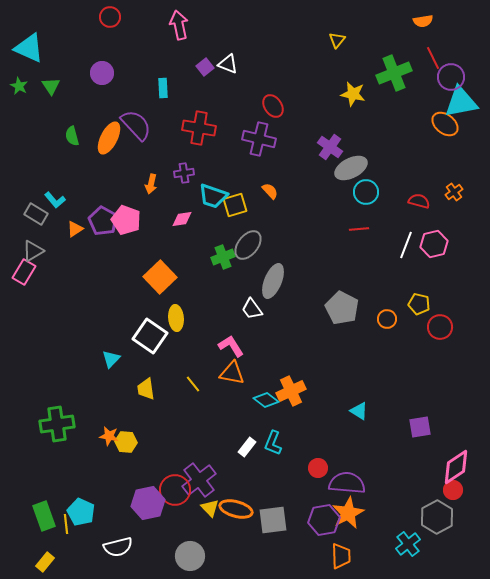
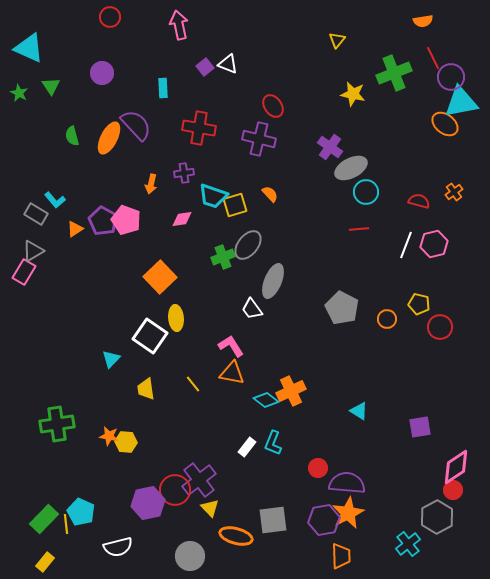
green star at (19, 86): moved 7 px down
orange semicircle at (270, 191): moved 3 px down
orange ellipse at (236, 509): moved 27 px down
green rectangle at (44, 516): moved 3 px down; rotated 64 degrees clockwise
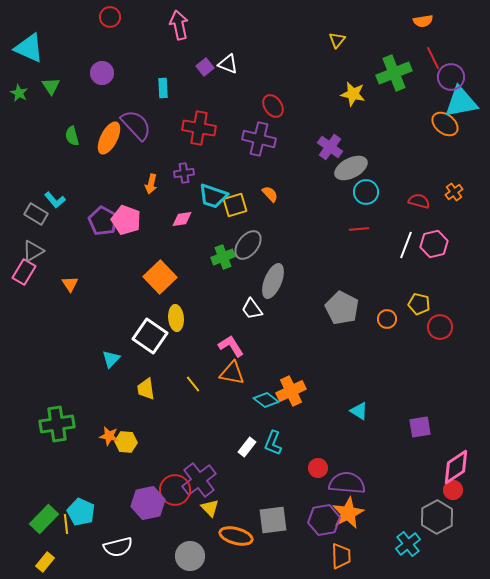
orange triangle at (75, 229): moved 5 px left, 55 px down; rotated 30 degrees counterclockwise
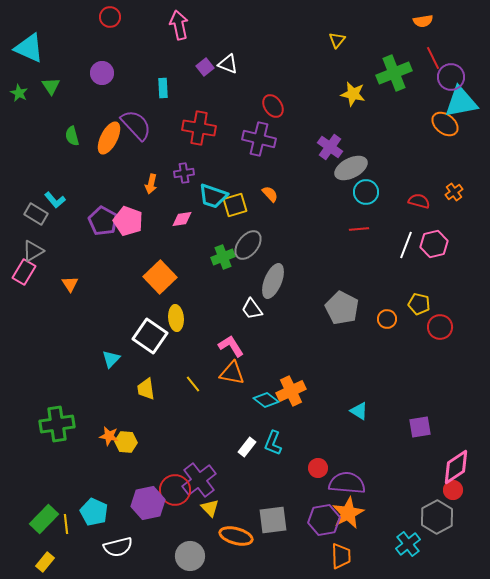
pink pentagon at (126, 220): moved 2 px right, 1 px down
cyan pentagon at (81, 512): moved 13 px right
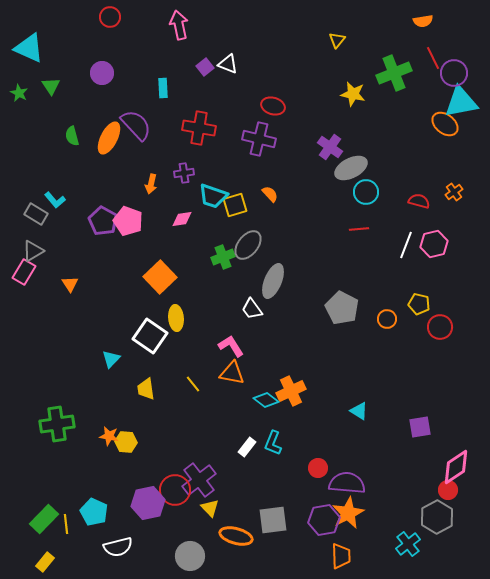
purple circle at (451, 77): moved 3 px right, 4 px up
red ellipse at (273, 106): rotated 40 degrees counterclockwise
red circle at (453, 490): moved 5 px left
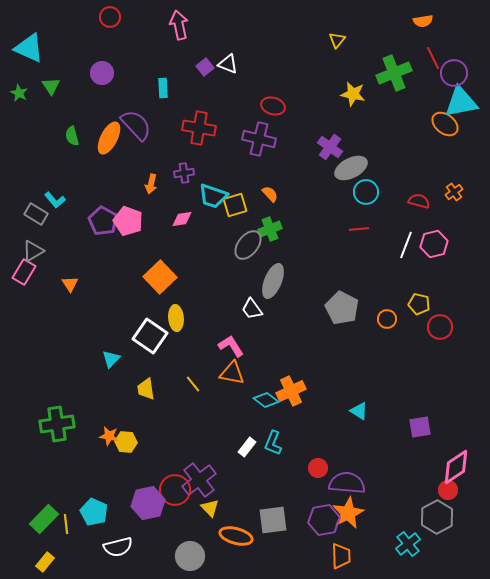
green cross at (223, 257): moved 47 px right, 28 px up
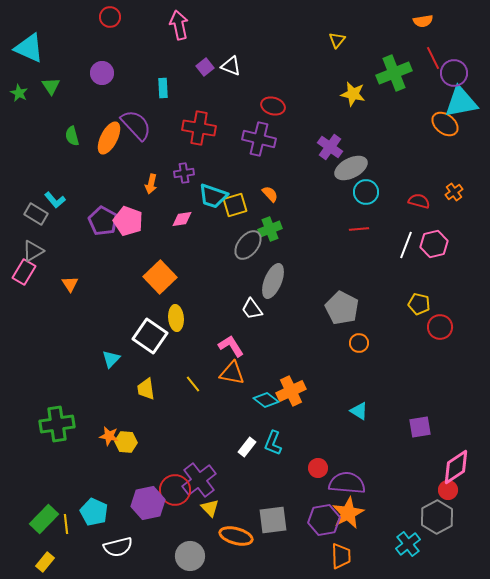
white triangle at (228, 64): moved 3 px right, 2 px down
orange circle at (387, 319): moved 28 px left, 24 px down
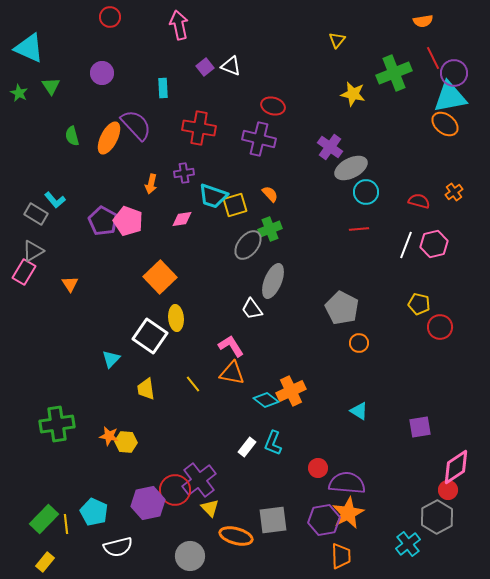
cyan triangle at (461, 102): moved 11 px left, 5 px up
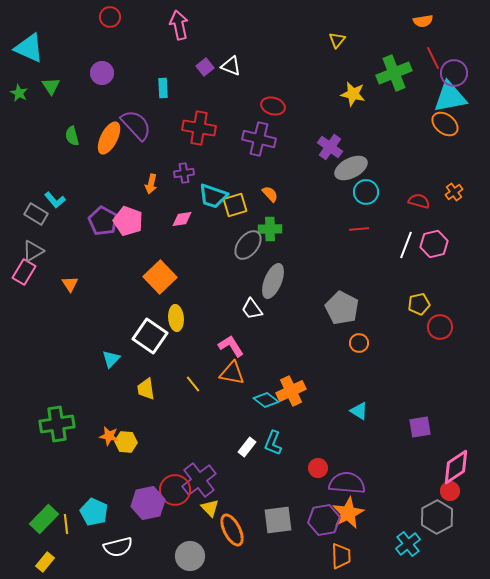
green cross at (270, 229): rotated 20 degrees clockwise
yellow pentagon at (419, 304): rotated 25 degrees counterclockwise
red circle at (448, 490): moved 2 px right, 1 px down
gray square at (273, 520): moved 5 px right
orange ellipse at (236, 536): moved 4 px left, 6 px up; rotated 48 degrees clockwise
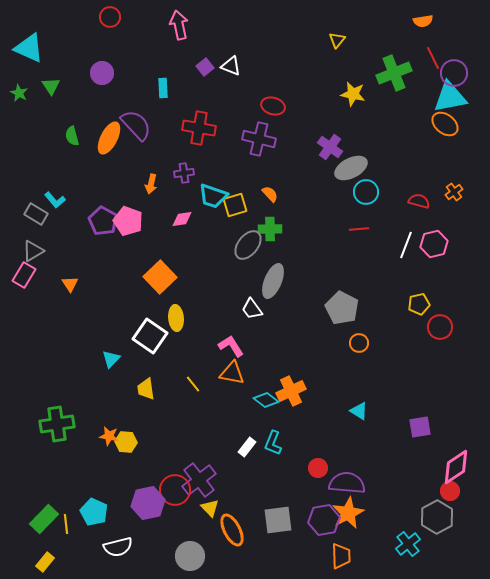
pink rectangle at (24, 272): moved 3 px down
